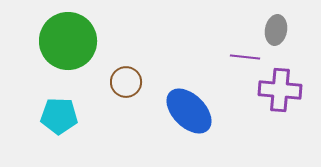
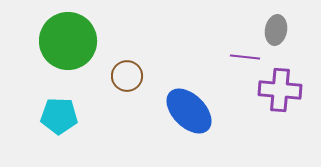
brown circle: moved 1 px right, 6 px up
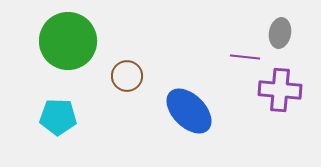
gray ellipse: moved 4 px right, 3 px down
cyan pentagon: moved 1 px left, 1 px down
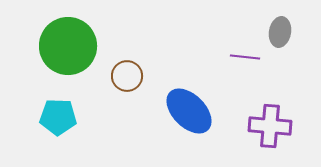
gray ellipse: moved 1 px up
green circle: moved 5 px down
purple cross: moved 10 px left, 36 px down
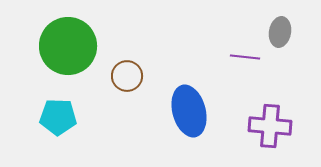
blue ellipse: rotated 30 degrees clockwise
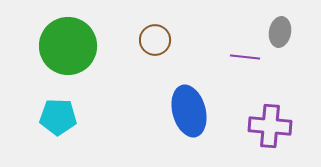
brown circle: moved 28 px right, 36 px up
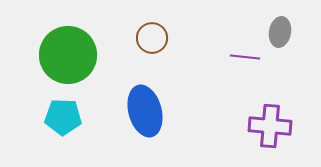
brown circle: moved 3 px left, 2 px up
green circle: moved 9 px down
blue ellipse: moved 44 px left
cyan pentagon: moved 5 px right
